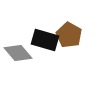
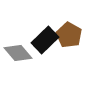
black rectangle: rotated 60 degrees counterclockwise
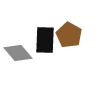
black rectangle: rotated 44 degrees counterclockwise
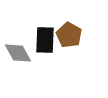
gray diamond: rotated 12 degrees clockwise
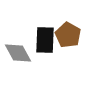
brown pentagon: moved 1 px left
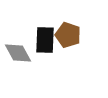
brown pentagon: rotated 10 degrees counterclockwise
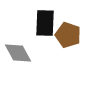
black rectangle: moved 17 px up
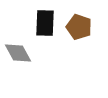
brown pentagon: moved 11 px right, 8 px up
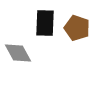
brown pentagon: moved 2 px left, 1 px down
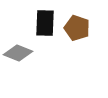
gray diamond: rotated 40 degrees counterclockwise
